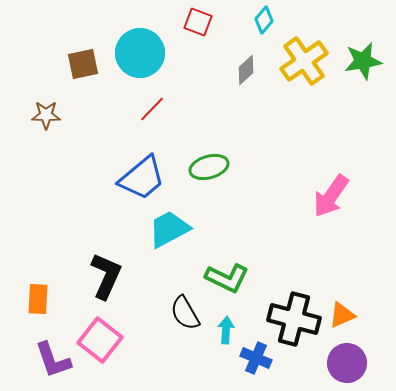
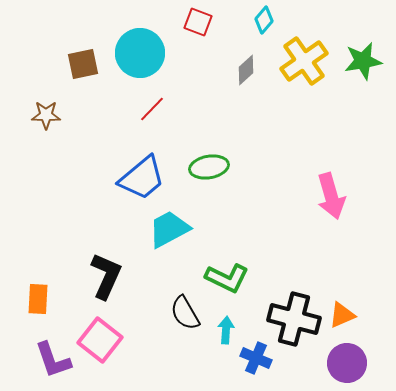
green ellipse: rotated 6 degrees clockwise
pink arrow: rotated 51 degrees counterclockwise
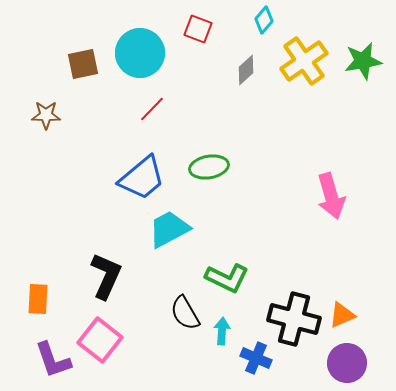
red square: moved 7 px down
cyan arrow: moved 4 px left, 1 px down
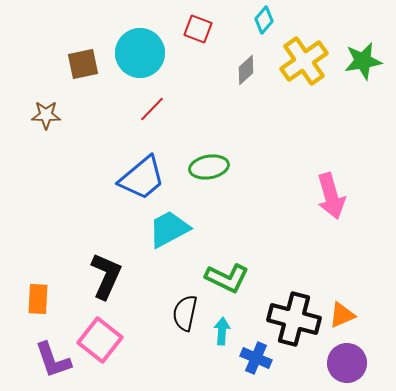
black semicircle: rotated 42 degrees clockwise
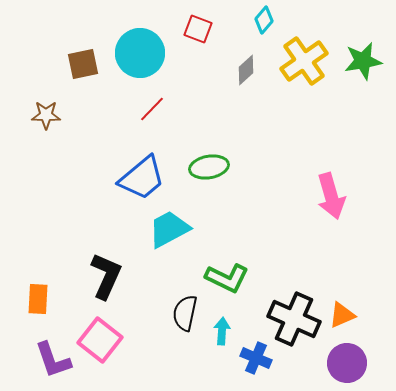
black cross: rotated 9 degrees clockwise
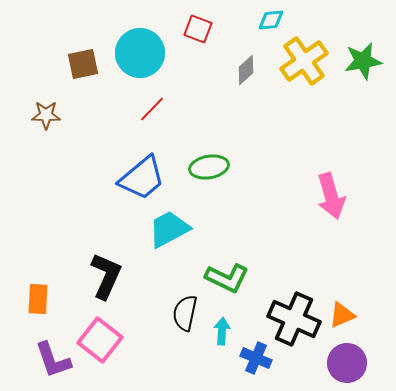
cyan diamond: moved 7 px right; rotated 44 degrees clockwise
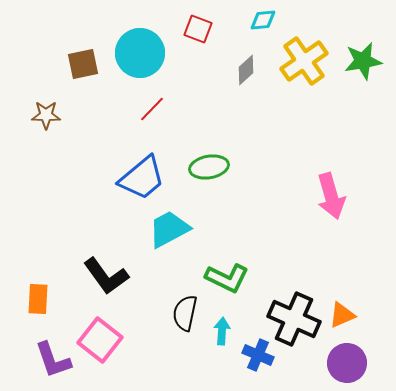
cyan diamond: moved 8 px left
black L-shape: rotated 120 degrees clockwise
blue cross: moved 2 px right, 3 px up
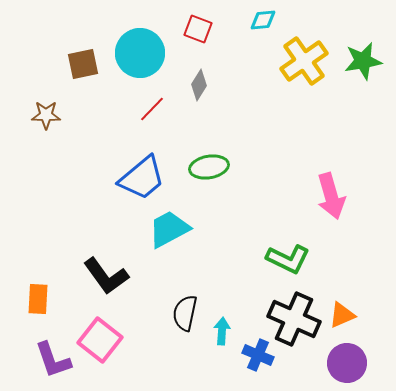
gray diamond: moved 47 px left, 15 px down; rotated 16 degrees counterclockwise
green L-shape: moved 61 px right, 19 px up
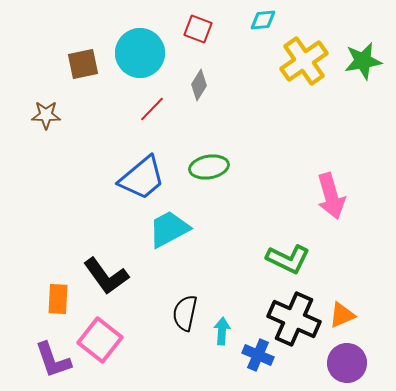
orange rectangle: moved 20 px right
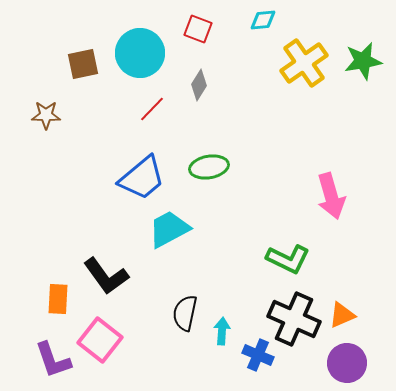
yellow cross: moved 2 px down
